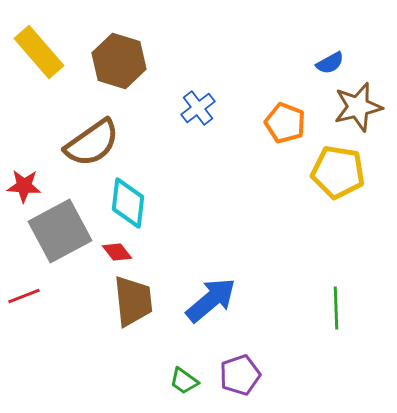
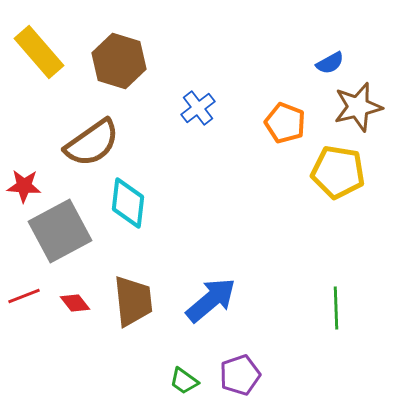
red diamond: moved 42 px left, 51 px down
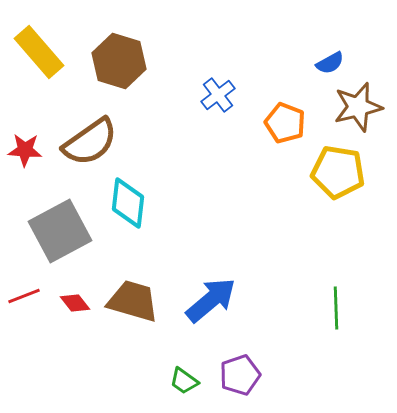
blue cross: moved 20 px right, 13 px up
brown semicircle: moved 2 px left, 1 px up
red star: moved 1 px right, 36 px up
brown trapezoid: rotated 68 degrees counterclockwise
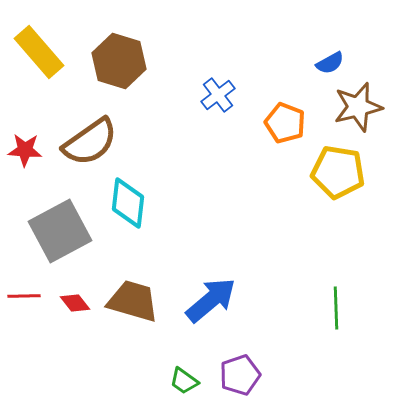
red line: rotated 20 degrees clockwise
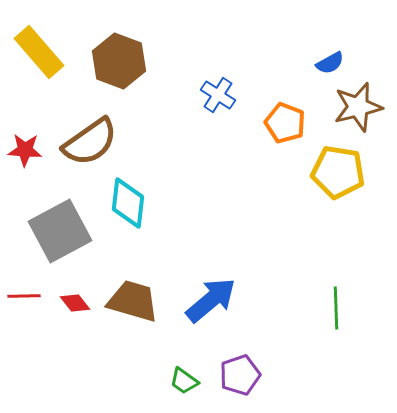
brown hexagon: rotated 4 degrees clockwise
blue cross: rotated 20 degrees counterclockwise
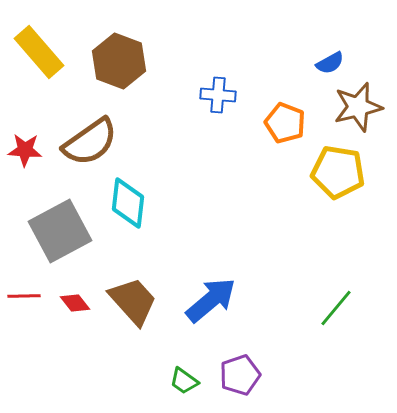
blue cross: rotated 28 degrees counterclockwise
brown trapezoid: rotated 32 degrees clockwise
green line: rotated 42 degrees clockwise
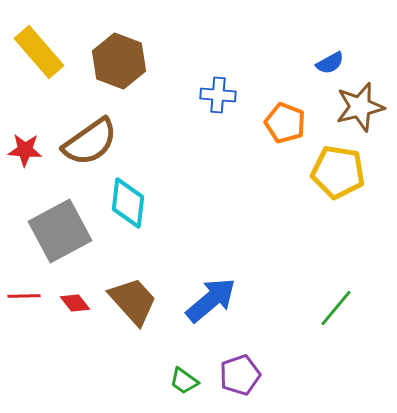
brown star: moved 2 px right
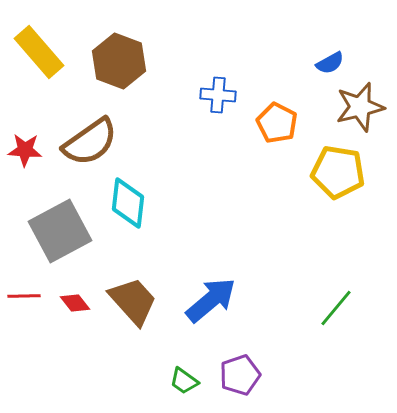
orange pentagon: moved 8 px left; rotated 6 degrees clockwise
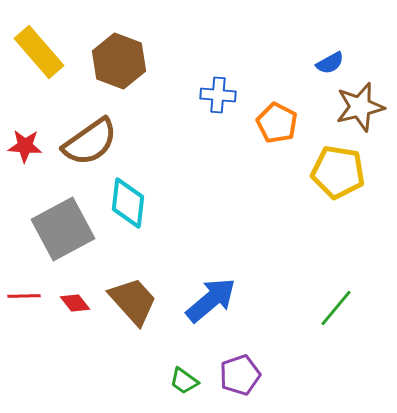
red star: moved 4 px up
gray square: moved 3 px right, 2 px up
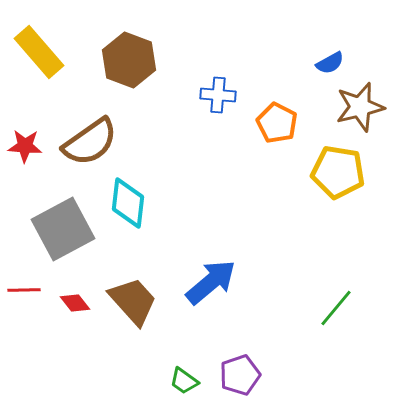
brown hexagon: moved 10 px right, 1 px up
red line: moved 6 px up
blue arrow: moved 18 px up
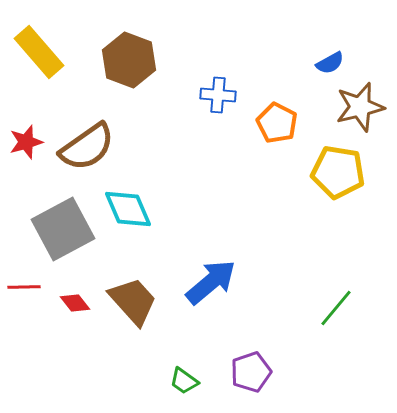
brown semicircle: moved 3 px left, 5 px down
red star: moved 1 px right, 4 px up; rotated 20 degrees counterclockwise
cyan diamond: moved 6 px down; rotated 30 degrees counterclockwise
red line: moved 3 px up
purple pentagon: moved 11 px right, 3 px up
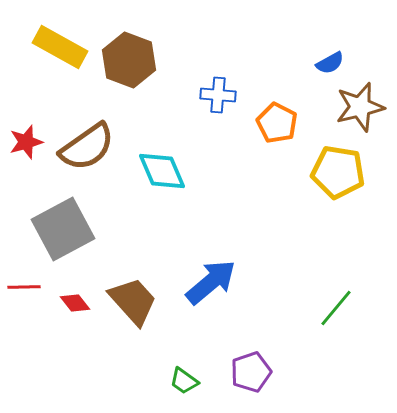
yellow rectangle: moved 21 px right, 5 px up; rotated 20 degrees counterclockwise
cyan diamond: moved 34 px right, 38 px up
